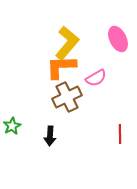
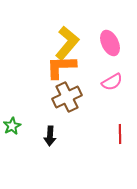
pink ellipse: moved 8 px left, 4 px down
pink semicircle: moved 16 px right, 4 px down
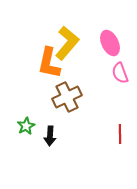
orange L-shape: moved 12 px left, 4 px up; rotated 76 degrees counterclockwise
pink semicircle: moved 8 px right, 9 px up; rotated 100 degrees clockwise
green star: moved 14 px right
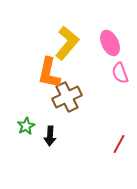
orange L-shape: moved 10 px down
red line: moved 1 px left, 10 px down; rotated 30 degrees clockwise
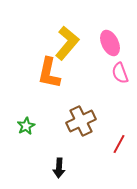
brown cross: moved 14 px right, 24 px down
black arrow: moved 9 px right, 32 px down
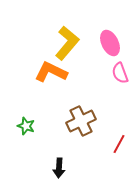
orange L-shape: moved 2 px right, 1 px up; rotated 104 degrees clockwise
green star: rotated 24 degrees counterclockwise
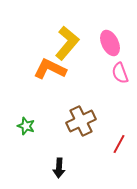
orange L-shape: moved 1 px left, 3 px up
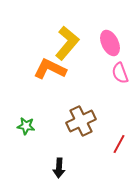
green star: rotated 12 degrees counterclockwise
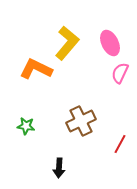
orange L-shape: moved 14 px left
pink semicircle: rotated 45 degrees clockwise
red line: moved 1 px right
